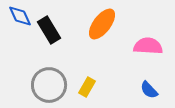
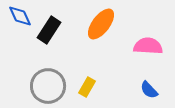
orange ellipse: moved 1 px left
black rectangle: rotated 64 degrees clockwise
gray circle: moved 1 px left, 1 px down
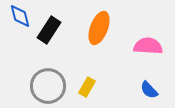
blue diamond: rotated 10 degrees clockwise
orange ellipse: moved 2 px left, 4 px down; rotated 16 degrees counterclockwise
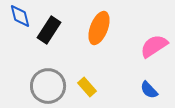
pink semicircle: moved 6 px right; rotated 36 degrees counterclockwise
yellow rectangle: rotated 72 degrees counterclockwise
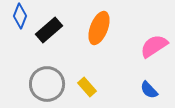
blue diamond: rotated 35 degrees clockwise
black rectangle: rotated 16 degrees clockwise
gray circle: moved 1 px left, 2 px up
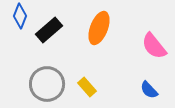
pink semicircle: rotated 96 degrees counterclockwise
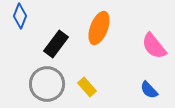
black rectangle: moved 7 px right, 14 px down; rotated 12 degrees counterclockwise
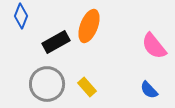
blue diamond: moved 1 px right
orange ellipse: moved 10 px left, 2 px up
black rectangle: moved 2 px up; rotated 24 degrees clockwise
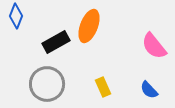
blue diamond: moved 5 px left
yellow rectangle: moved 16 px right; rotated 18 degrees clockwise
